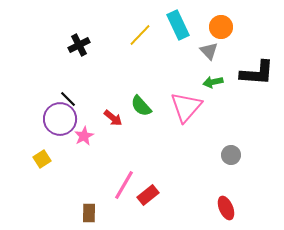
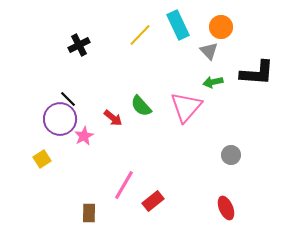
red rectangle: moved 5 px right, 6 px down
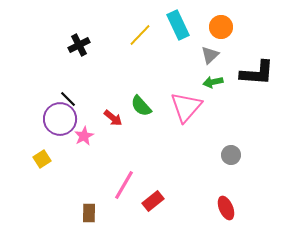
gray triangle: moved 1 px right, 4 px down; rotated 30 degrees clockwise
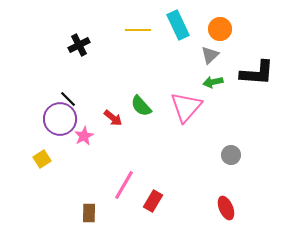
orange circle: moved 1 px left, 2 px down
yellow line: moved 2 px left, 5 px up; rotated 45 degrees clockwise
red rectangle: rotated 20 degrees counterclockwise
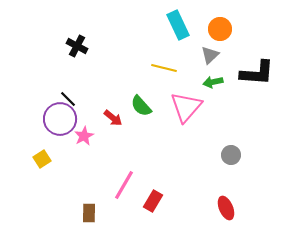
yellow line: moved 26 px right, 38 px down; rotated 15 degrees clockwise
black cross: moved 2 px left, 1 px down; rotated 35 degrees counterclockwise
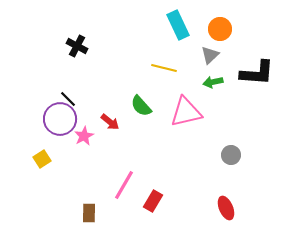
pink triangle: moved 5 px down; rotated 36 degrees clockwise
red arrow: moved 3 px left, 4 px down
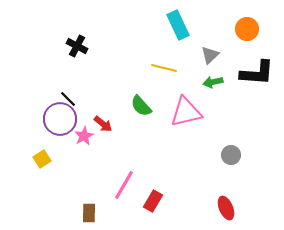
orange circle: moved 27 px right
red arrow: moved 7 px left, 2 px down
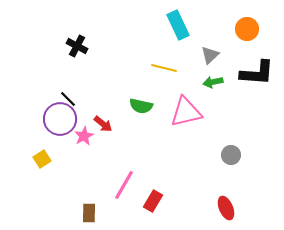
green semicircle: rotated 35 degrees counterclockwise
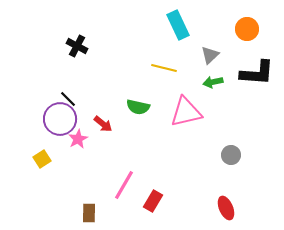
green semicircle: moved 3 px left, 1 px down
pink star: moved 6 px left, 3 px down
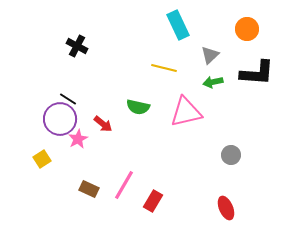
black line: rotated 12 degrees counterclockwise
brown rectangle: moved 24 px up; rotated 66 degrees counterclockwise
